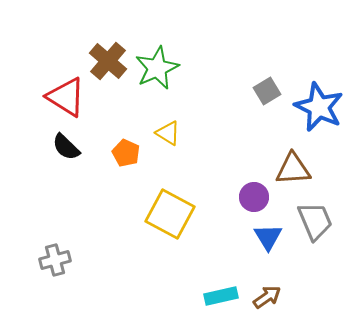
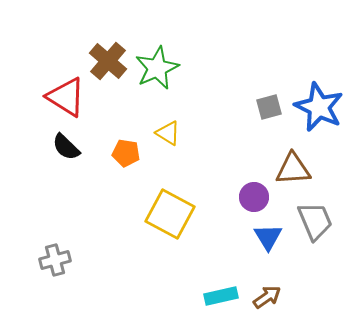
gray square: moved 2 px right, 16 px down; rotated 16 degrees clockwise
orange pentagon: rotated 16 degrees counterclockwise
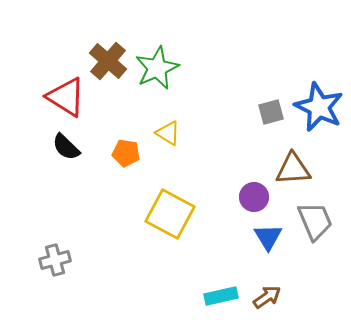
gray square: moved 2 px right, 5 px down
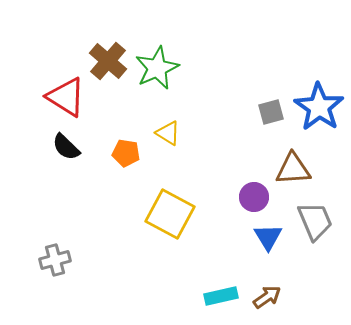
blue star: rotated 9 degrees clockwise
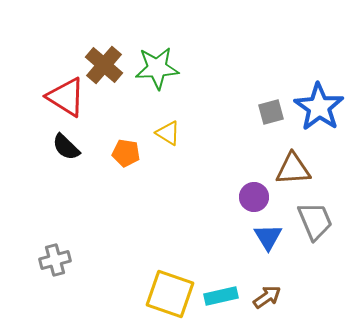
brown cross: moved 4 px left, 4 px down
green star: rotated 21 degrees clockwise
yellow square: moved 80 px down; rotated 9 degrees counterclockwise
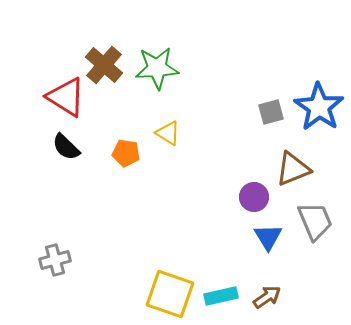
brown triangle: rotated 18 degrees counterclockwise
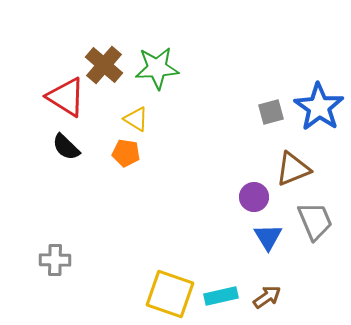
yellow triangle: moved 32 px left, 14 px up
gray cross: rotated 16 degrees clockwise
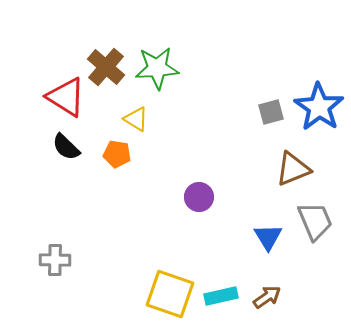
brown cross: moved 2 px right, 2 px down
orange pentagon: moved 9 px left, 1 px down
purple circle: moved 55 px left
